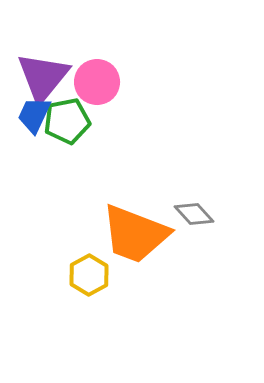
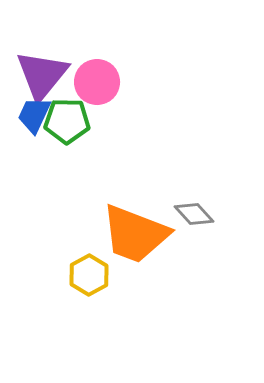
purple triangle: moved 1 px left, 2 px up
green pentagon: rotated 12 degrees clockwise
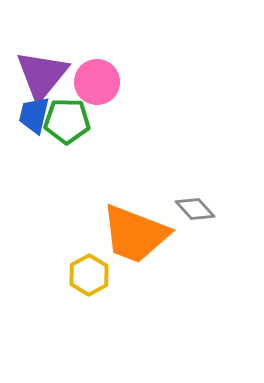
blue trapezoid: rotated 12 degrees counterclockwise
gray diamond: moved 1 px right, 5 px up
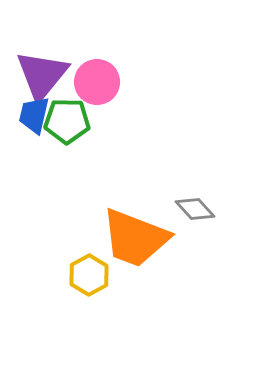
orange trapezoid: moved 4 px down
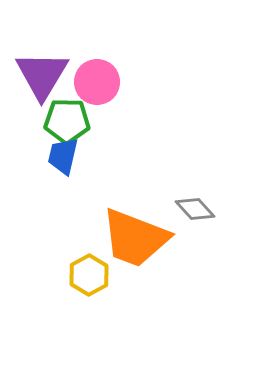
purple triangle: rotated 8 degrees counterclockwise
blue trapezoid: moved 29 px right, 41 px down
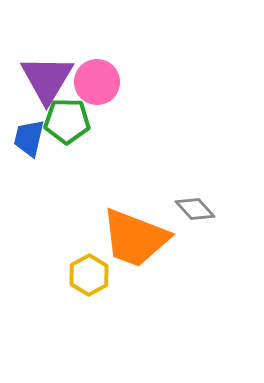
purple triangle: moved 5 px right, 4 px down
blue trapezoid: moved 34 px left, 18 px up
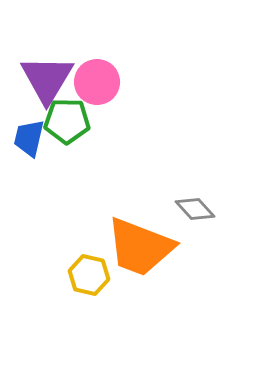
orange trapezoid: moved 5 px right, 9 px down
yellow hexagon: rotated 18 degrees counterclockwise
